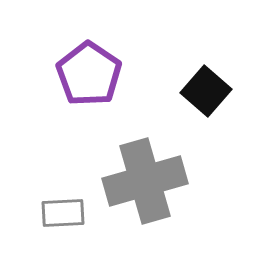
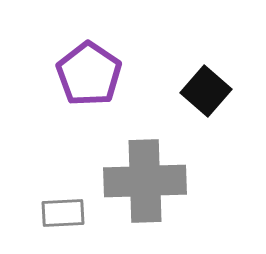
gray cross: rotated 14 degrees clockwise
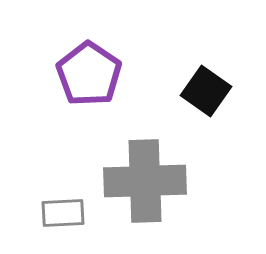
black square: rotated 6 degrees counterclockwise
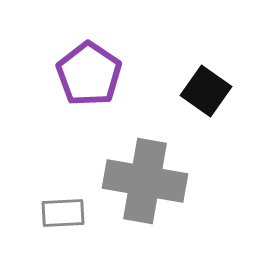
gray cross: rotated 12 degrees clockwise
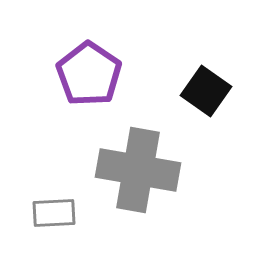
gray cross: moved 7 px left, 11 px up
gray rectangle: moved 9 px left
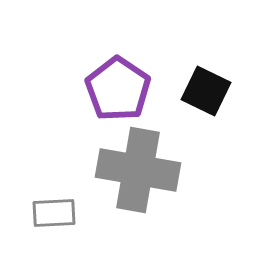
purple pentagon: moved 29 px right, 15 px down
black square: rotated 9 degrees counterclockwise
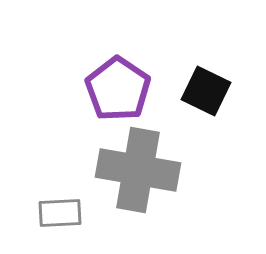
gray rectangle: moved 6 px right
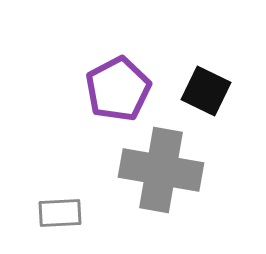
purple pentagon: rotated 10 degrees clockwise
gray cross: moved 23 px right
